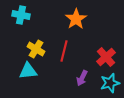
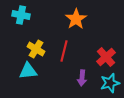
purple arrow: rotated 21 degrees counterclockwise
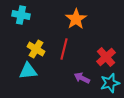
red line: moved 2 px up
purple arrow: rotated 112 degrees clockwise
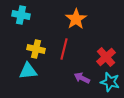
yellow cross: rotated 18 degrees counterclockwise
cyan star: moved 1 px up; rotated 30 degrees clockwise
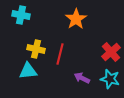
red line: moved 4 px left, 5 px down
red cross: moved 5 px right, 5 px up
cyan star: moved 3 px up
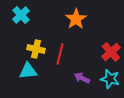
cyan cross: rotated 36 degrees clockwise
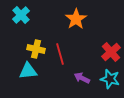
red line: rotated 30 degrees counterclockwise
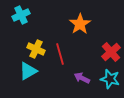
cyan cross: rotated 18 degrees clockwise
orange star: moved 4 px right, 5 px down
yellow cross: rotated 12 degrees clockwise
cyan triangle: rotated 24 degrees counterclockwise
